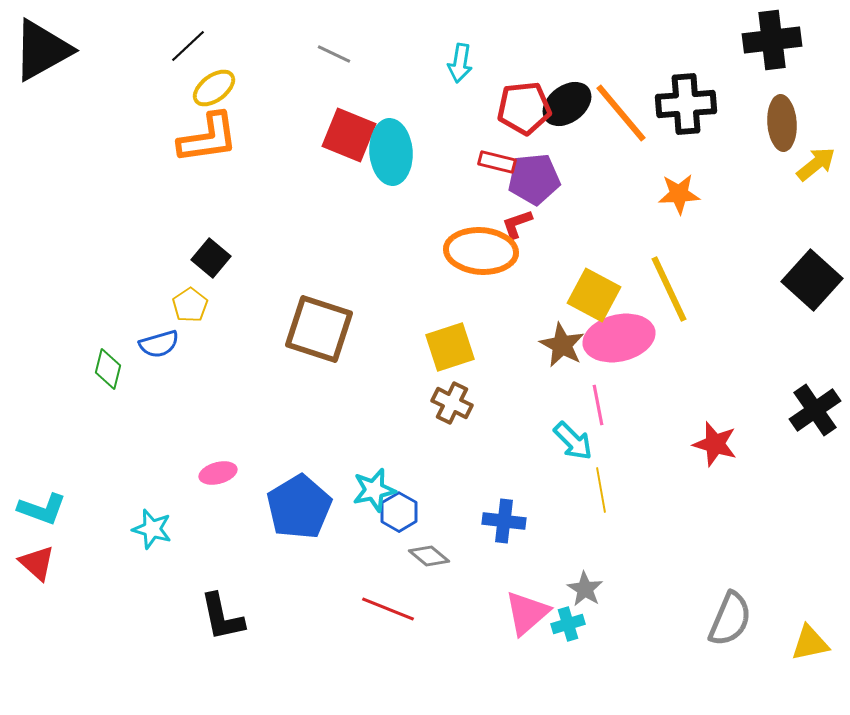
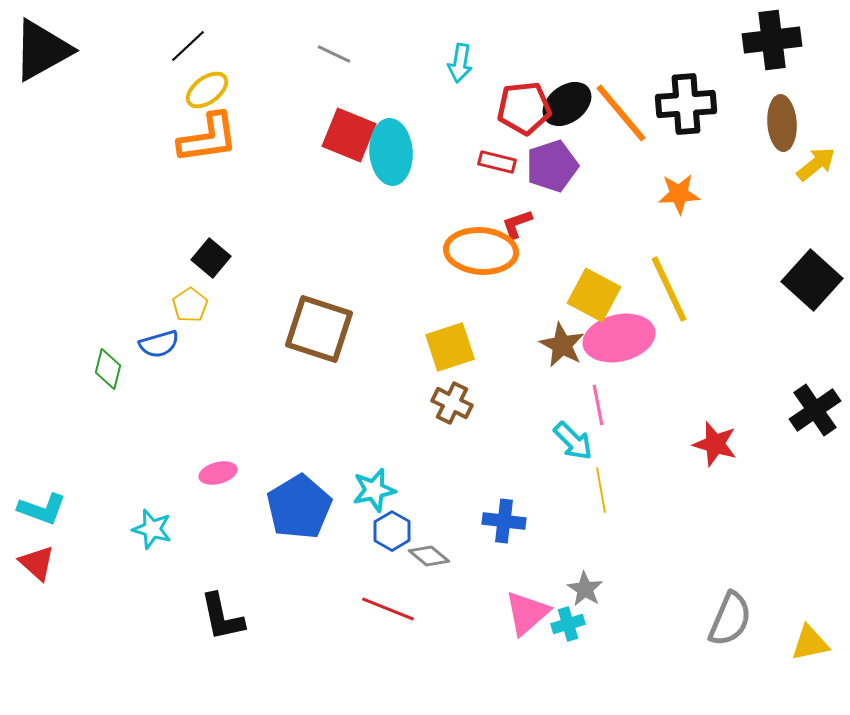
yellow ellipse at (214, 88): moved 7 px left, 2 px down
purple pentagon at (534, 179): moved 18 px right, 13 px up; rotated 12 degrees counterclockwise
blue hexagon at (399, 512): moved 7 px left, 19 px down
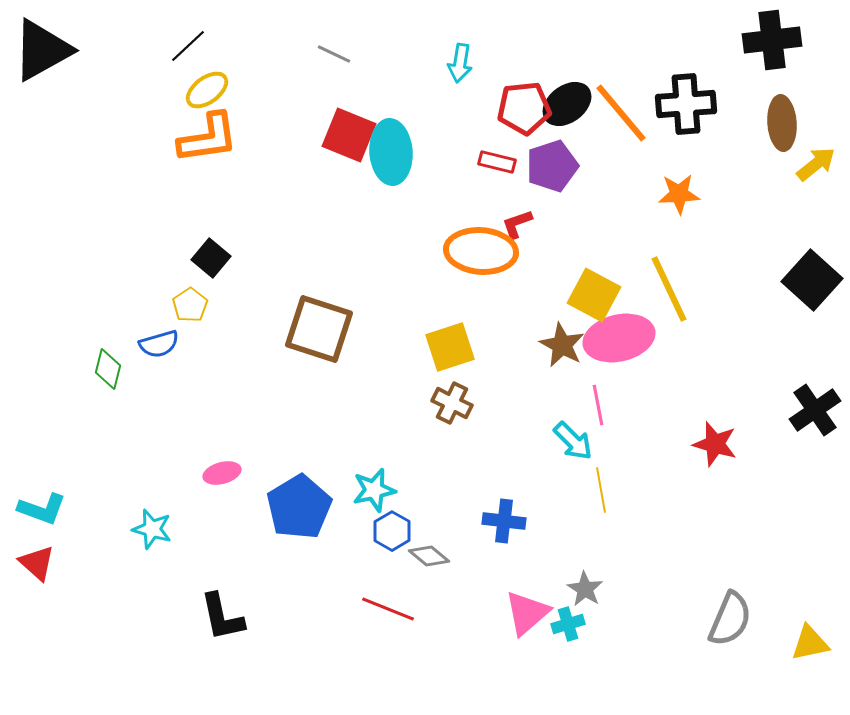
pink ellipse at (218, 473): moved 4 px right
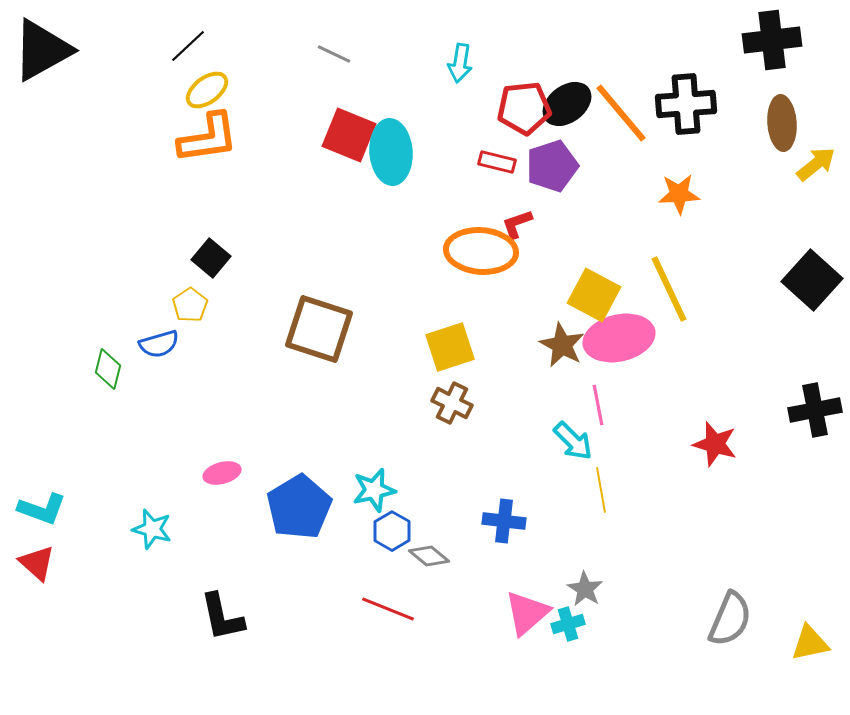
black cross at (815, 410): rotated 24 degrees clockwise
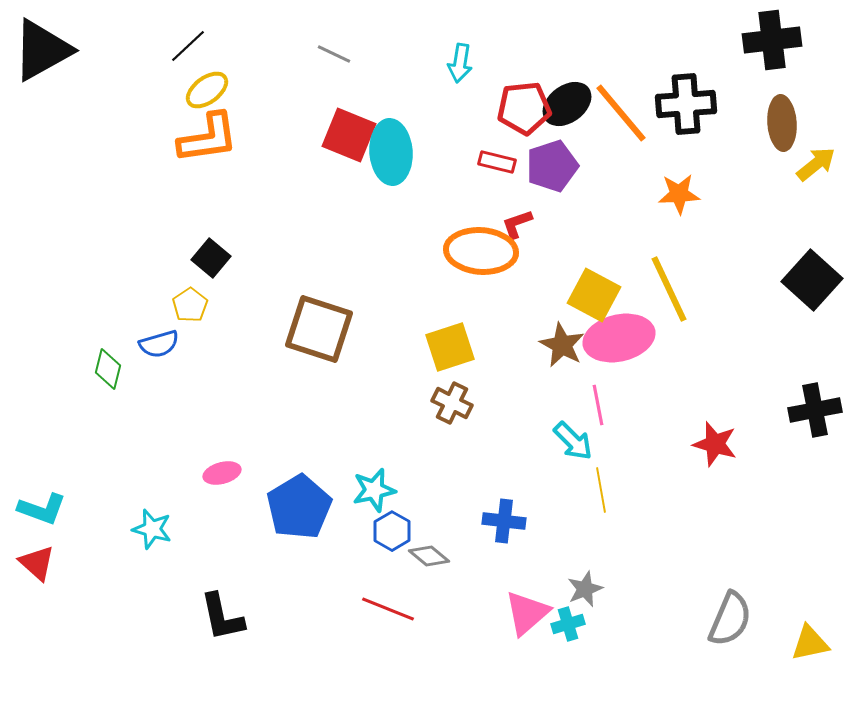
gray star at (585, 589): rotated 18 degrees clockwise
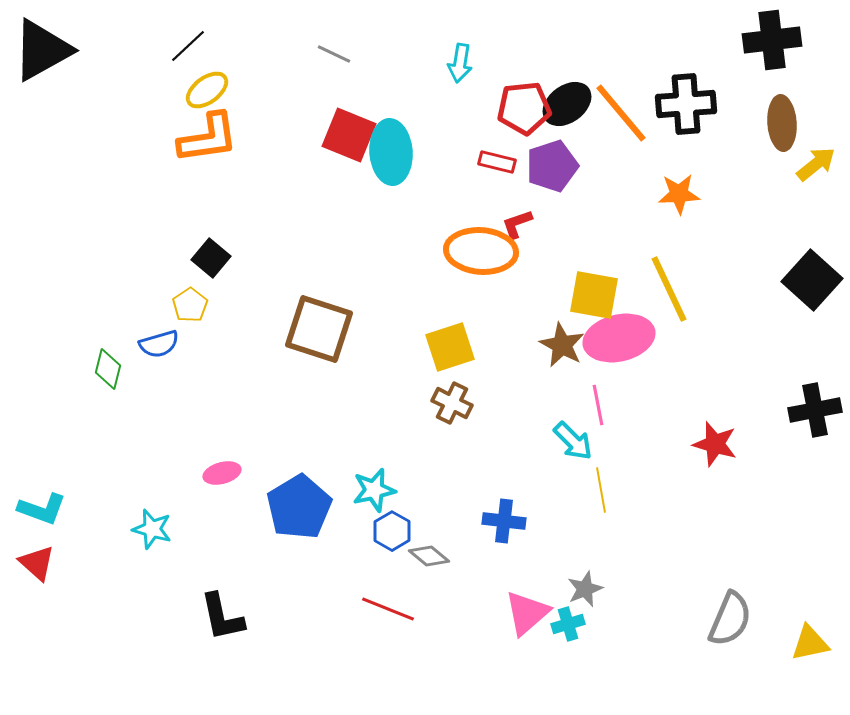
yellow square at (594, 295): rotated 18 degrees counterclockwise
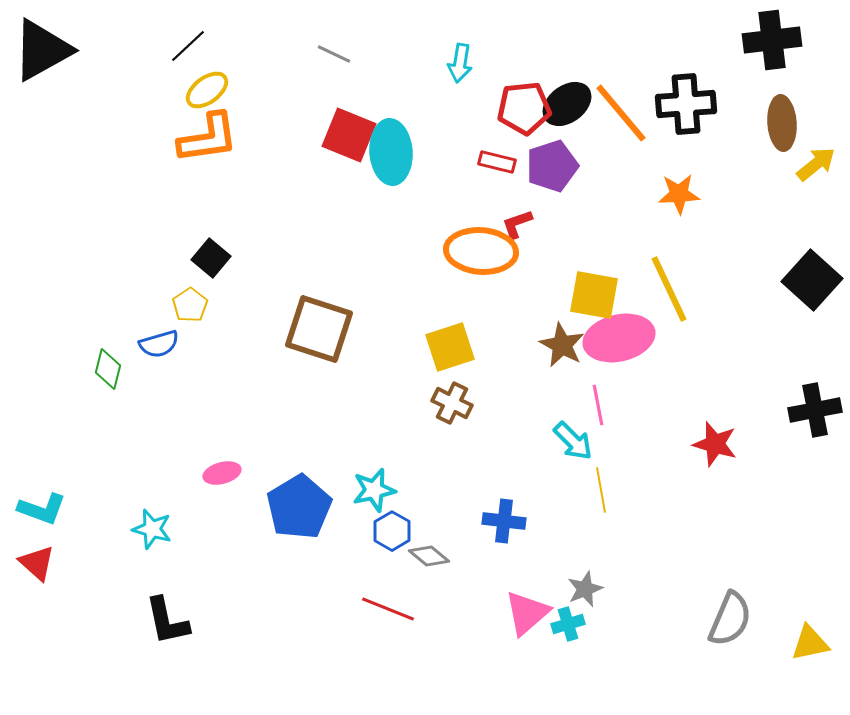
black L-shape at (222, 617): moved 55 px left, 4 px down
